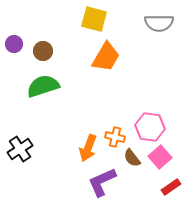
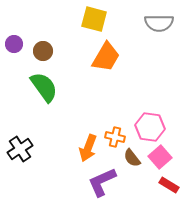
green semicircle: moved 1 px right, 1 px down; rotated 72 degrees clockwise
red rectangle: moved 2 px left, 2 px up; rotated 66 degrees clockwise
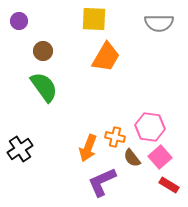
yellow square: rotated 12 degrees counterclockwise
purple circle: moved 5 px right, 23 px up
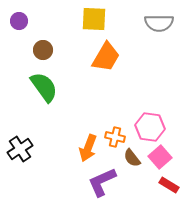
brown circle: moved 1 px up
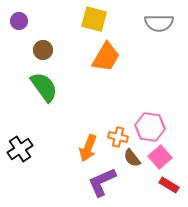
yellow square: rotated 12 degrees clockwise
orange cross: moved 3 px right
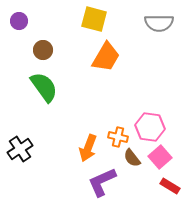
red rectangle: moved 1 px right, 1 px down
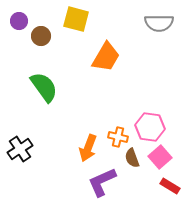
yellow square: moved 18 px left
brown circle: moved 2 px left, 14 px up
brown semicircle: rotated 18 degrees clockwise
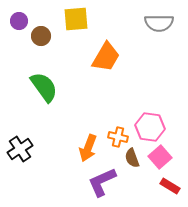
yellow square: rotated 20 degrees counterclockwise
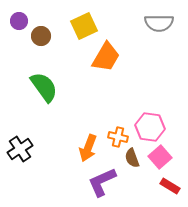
yellow square: moved 8 px right, 7 px down; rotated 20 degrees counterclockwise
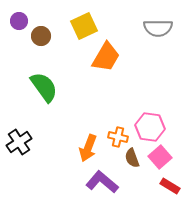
gray semicircle: moved 1 px left, 5 px down
black cross: moved 1 px left, 7 px up
purple L-shape: rotated 64 degrees clockwise
